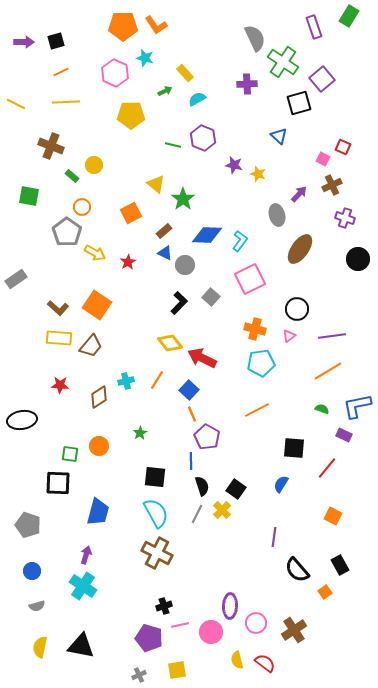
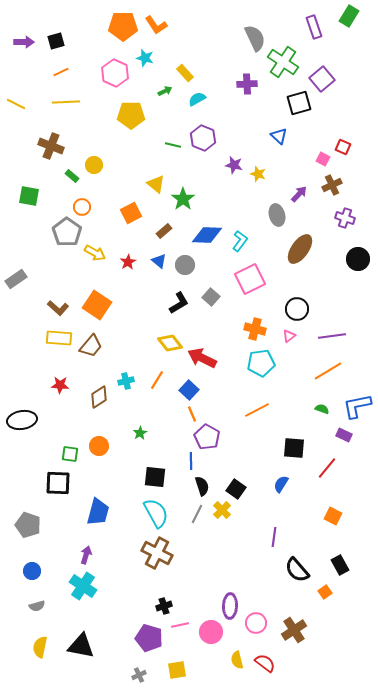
blue triangle at (165, 253): moved 6 px left, 8 px down; rotated 14 degrees clockwise
black L-shape at (179, 303): rotated 15 degrees clockwise
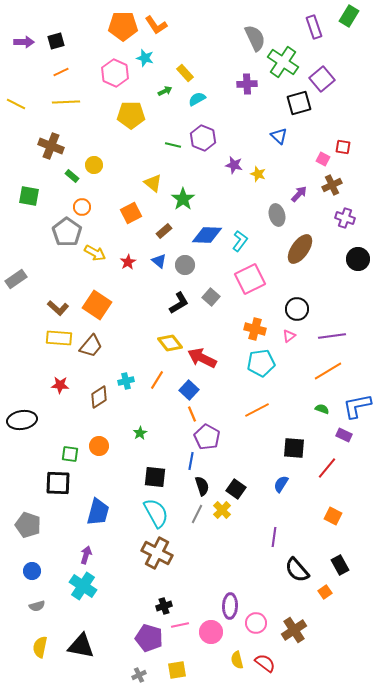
red square at (343, 147): rotated 14 degrees counterclockwise
yellow triangle at (156, 184): moved 3 px left, 1 px up
blue line at (191, 461): rotated 12 degrees clockwise
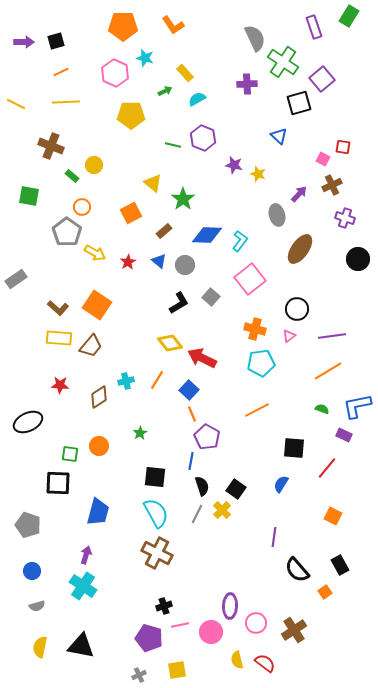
orange L-shape at (156, 25): moved 17 px right
pink square at (250, 279): rotated 12 degrees counterclockwise
black ellipse at (22, 420): moved 6 px right, 2 px down; rotated 16 degrees counterclockwise
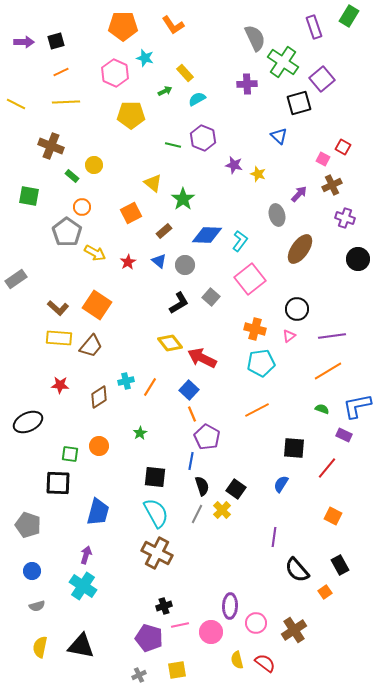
red square at (343, 147): rotated 21 degrees clockwise
orange line at (157, 380): moved 7 px left, 7 px down
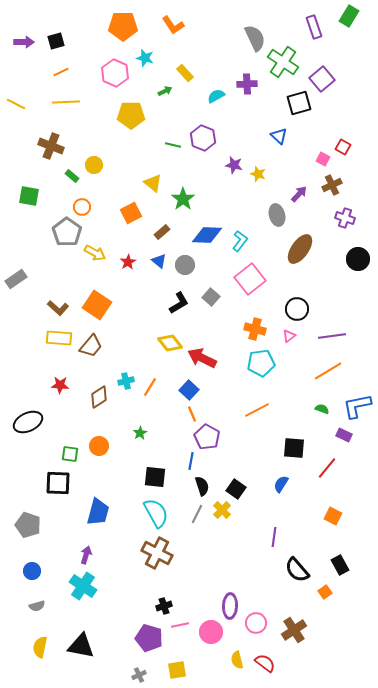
cyan semicircle at (197, 99): moved 19 px right, 3 px up
brown rectangle at (164, 231): moved 2 px left, 1 px down
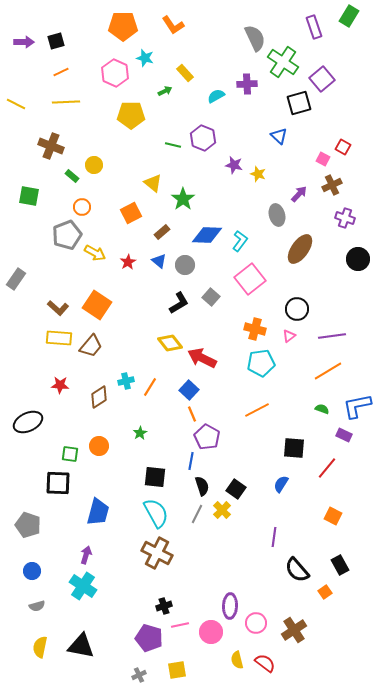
gray pentagon at (67, 232): moved 3 px down; rotated 16 degrees clockwise
gray rectangle at (16, 279): rotated 20 degrees counterclockwise
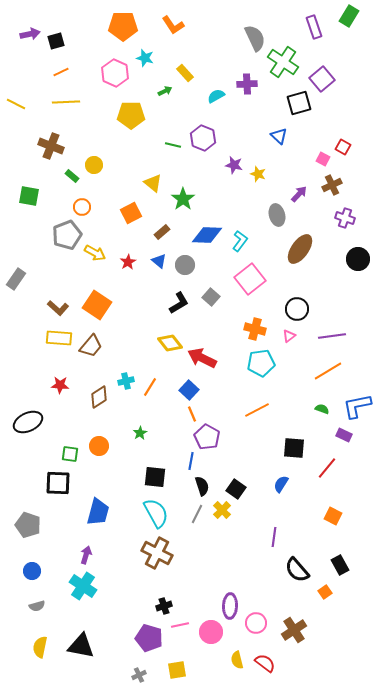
purple arrow at (24, 42): moved 6 px right, 8 px up; rotated 12 degrees counterclockwise
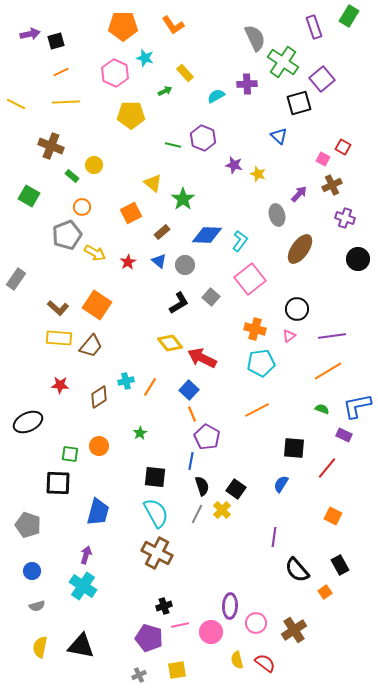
green square at (29, 196): rotated 20 degrees clockwise
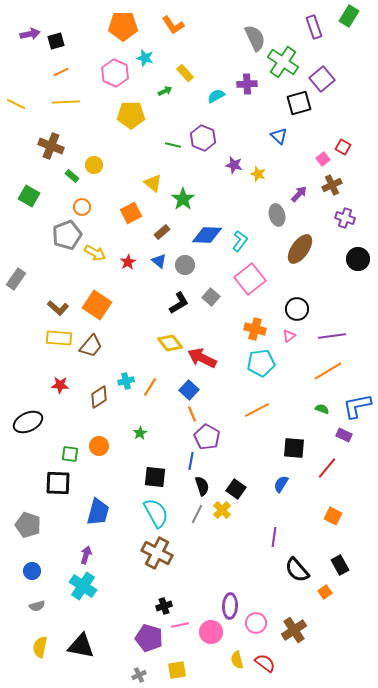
pink square at (323, 159): rotated 24 degrees clockwise
